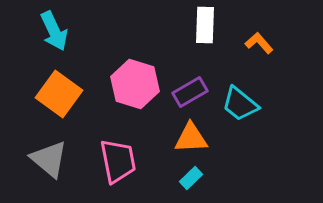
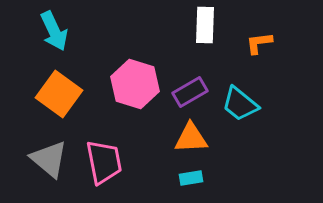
orange L-shape: rotated 56 degrees counterclockwise
pink trapezoid: moved 14 px left, 1 px down
cyan rectangle: rotated 35 degrees clockwise
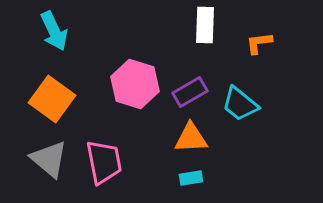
orange square: moved 7 px left, 5 px down
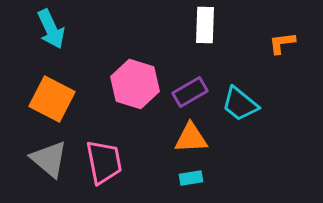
cyan arrow: moved 3 px left, 2 px up
orange L-shape: moved 23 px right
orange square: rotated 9 degrees counterclockwise
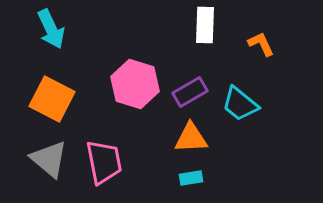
orange L-shape: moved 21 px left, 1 px down; rotated 72 degrees clockwise
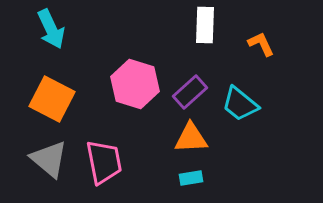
purple rectangle: rotated 12 degrees counterclockwise
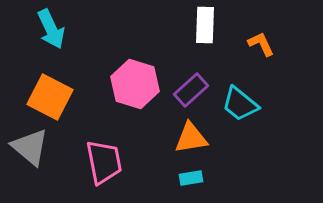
purple rectangle: moved 1 px right, 2 px up
orange square: moved 2 px left, 2 px up
orange triangle: rotated 6 degrees counterclockwise
gray triangle: moved 19 px left, 12 px up
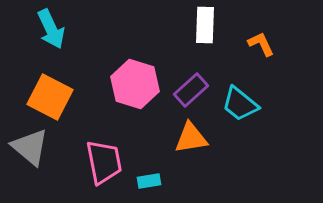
cyan rectangle: moved 42 px left, 3 px down
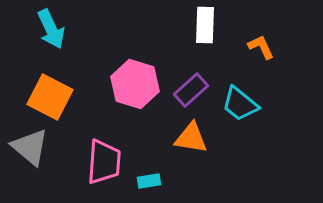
orange L-shape: moved 3 px down
orange triangle: rotated 18 degrees clockwise
pink trapezoid: rotated 15 degrees clockwise
